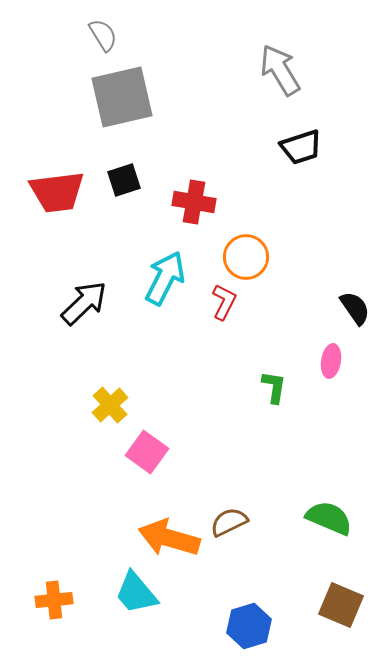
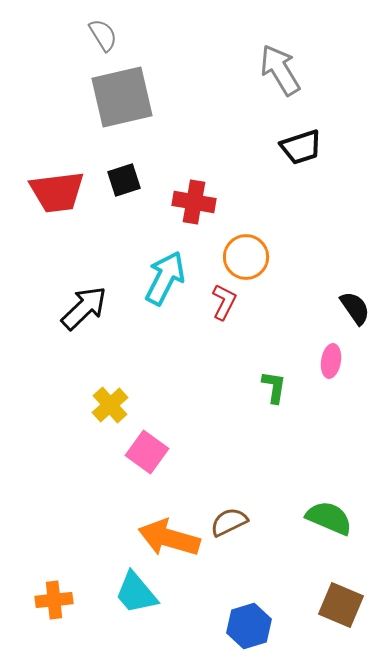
black arrow: moved 5 px down
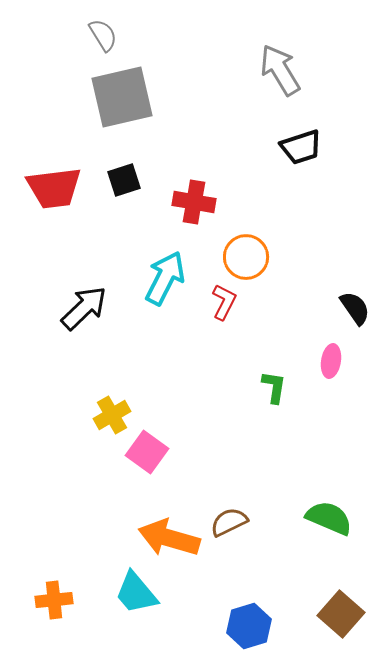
red trapezoid: moved 3 px left, 4 px up
yellow cross: moved 2 px right, 10 px down; rotated 12 degrees clockwise
brown square: moved 9 px down; rotated 18 degrees clockwise
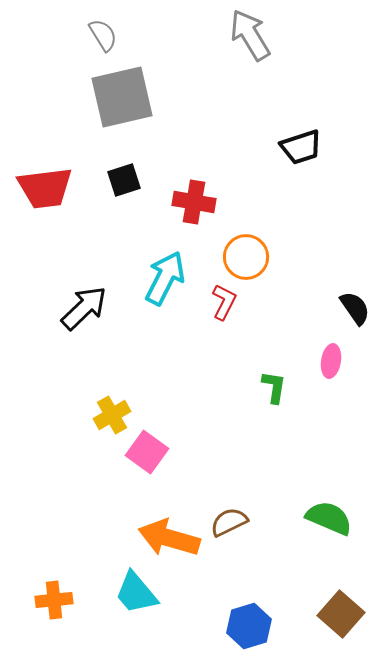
gray arrow: moved 30 px left, 35 px up
red trapezoid: moved 9 px left
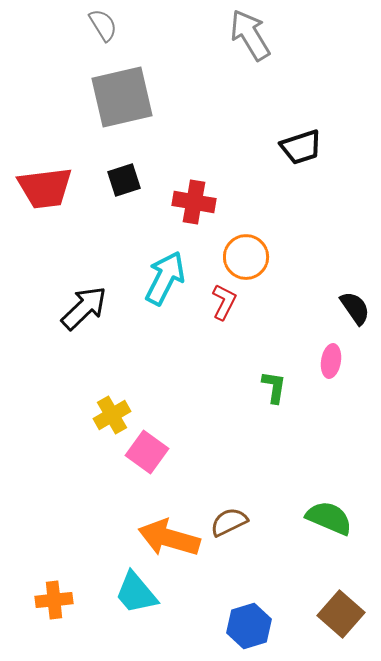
gray semicircle: moved 10 px up
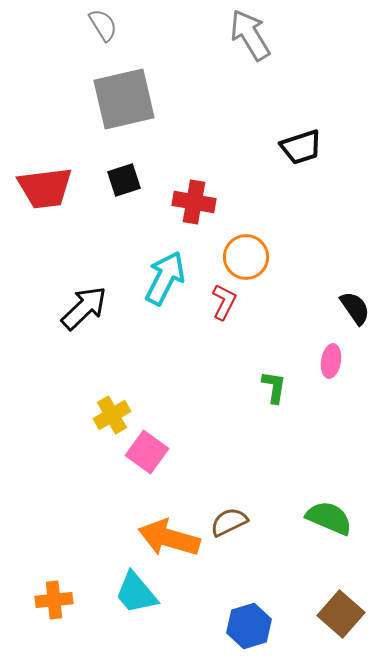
gray square: moved 2 px right, 2 px down
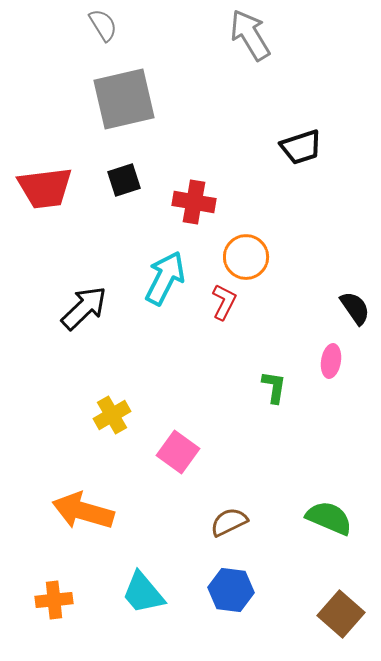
pink square: moved 31 px right
orange arrow: moved 86 px left, 27 px up
cyan trapezoid: moved 7 px right
blue hexagon: moved 18 px left, 36 px up; rotated 24 degrees clockwise
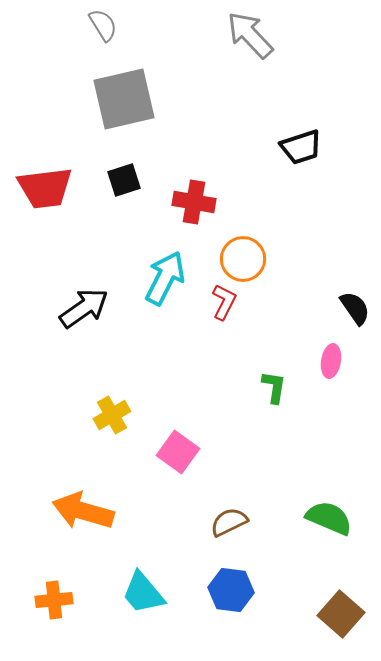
gray arrow: rotated 12 degrees counterclockwise
orange circle: moved 3 px left, 2 px down
black arrow: rotated 9 degrees clockwise
